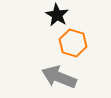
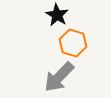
gray arrow: rotated 68 degrees counterclockwise
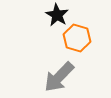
orange hexagon: moved 4 px right, 5 px up
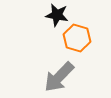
black star: rotated 20 degrees counterclockwise
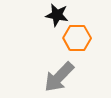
orange hexagon: rotated 16 degrees counterclockwise
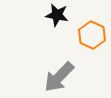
orange hexagon: moved 15 px right, 3 px up; rotated 24 degrees clockwise
